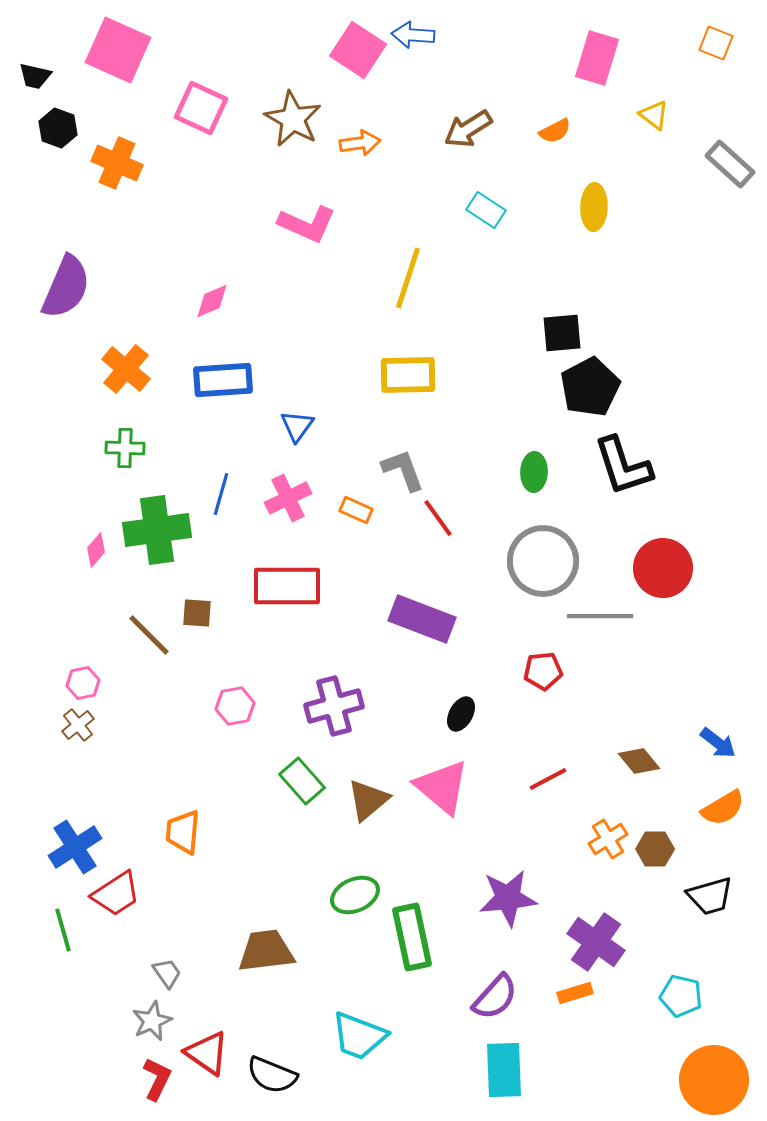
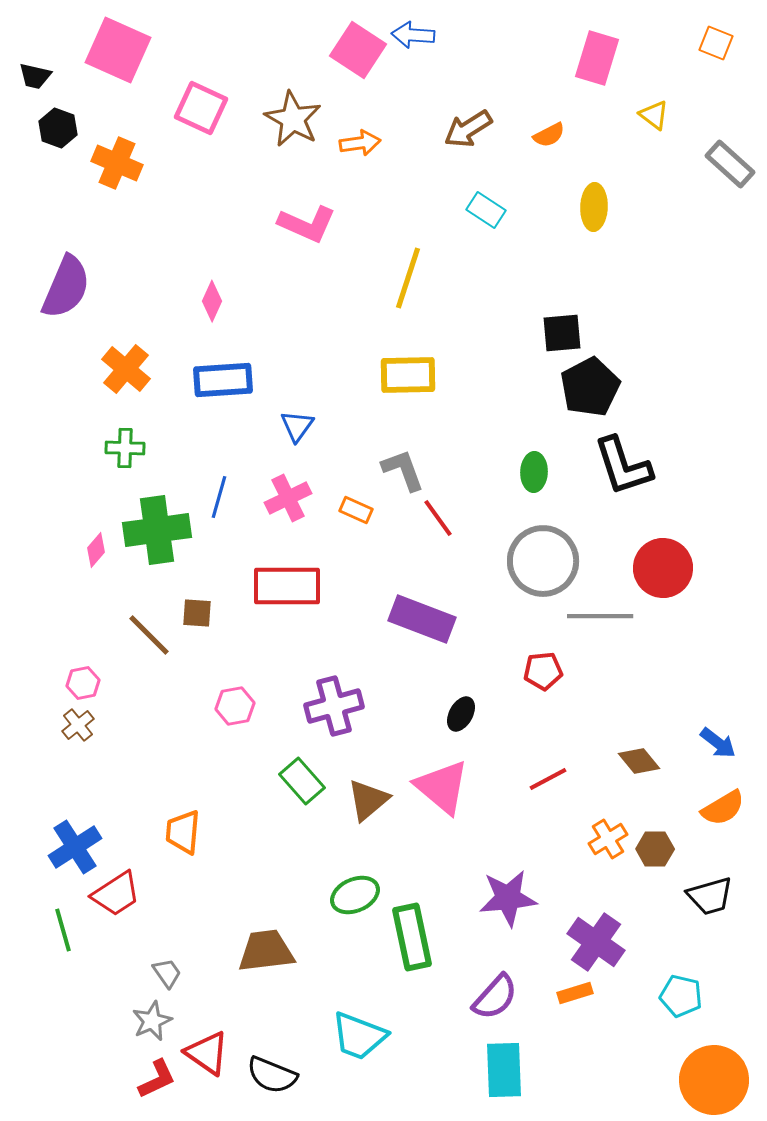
orange semicircle at (555, 131): moved 6 px left, 4 px down
pink diamond at (212, 301): rotated 42 degrees counterclockwise
blue line at (221, 494): moved 2 px left, 3 px down
red L-shape at (157, 1079): rotated 39 degrees clockwise
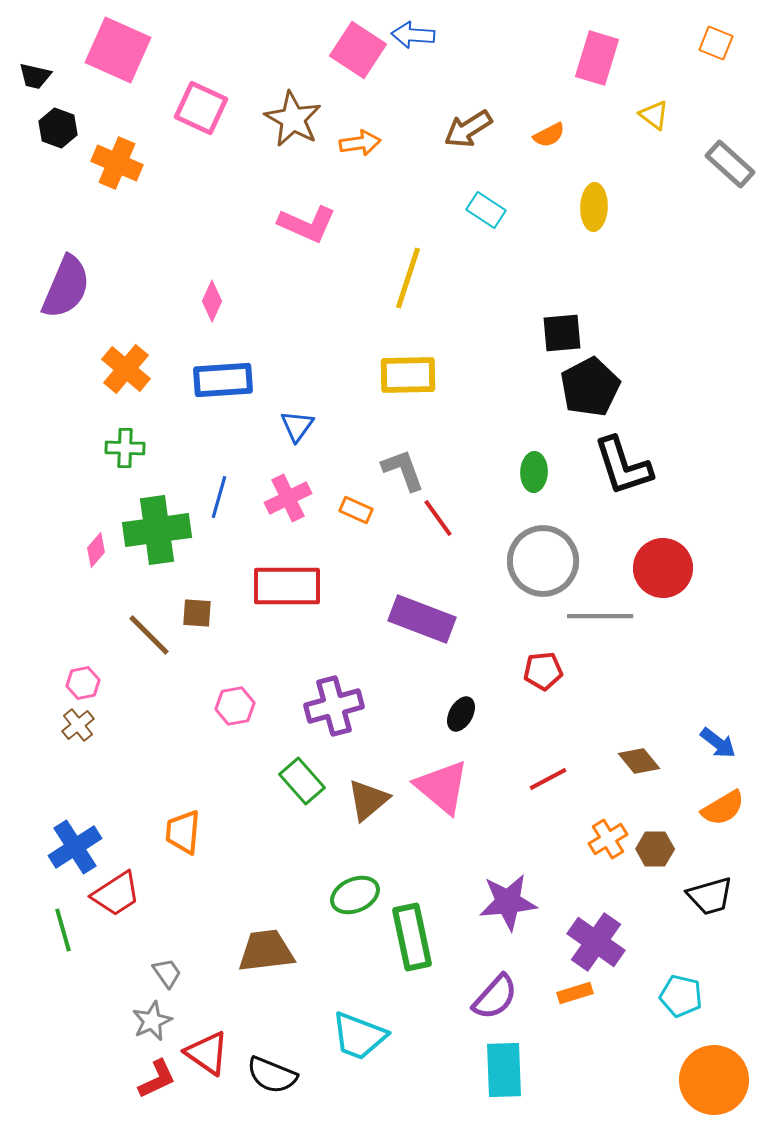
purple star at (508, 898): moved 4 px down
